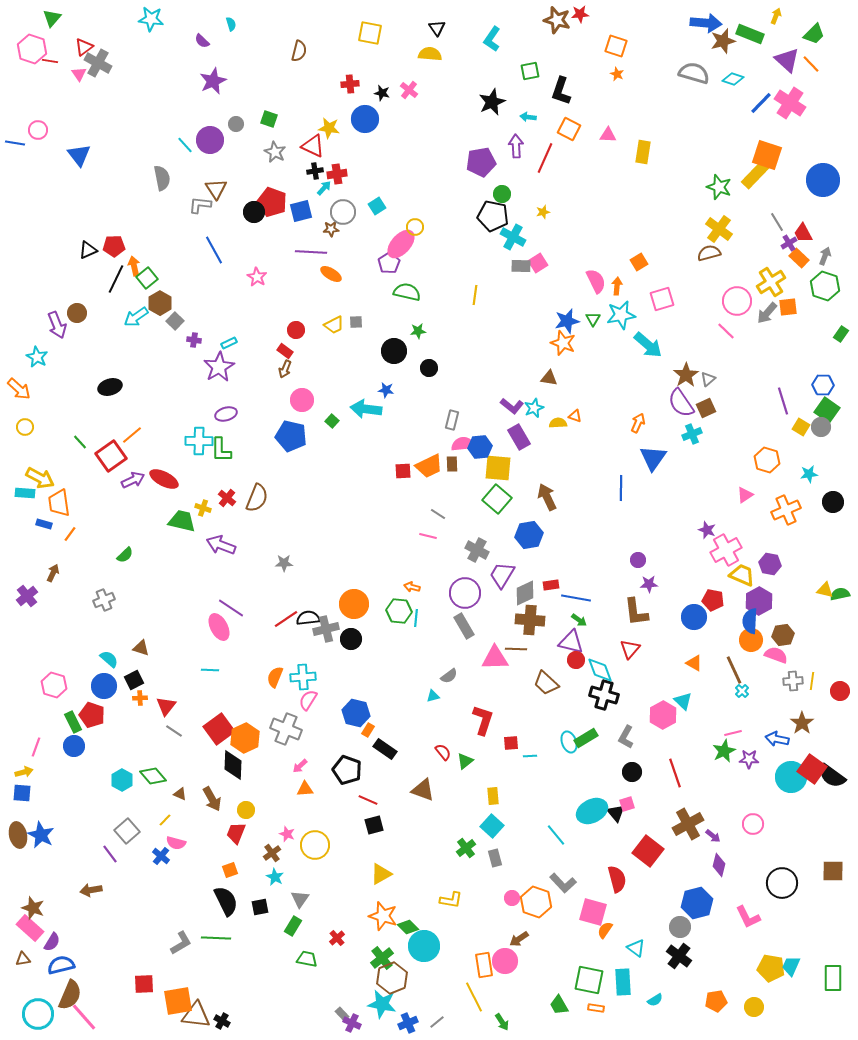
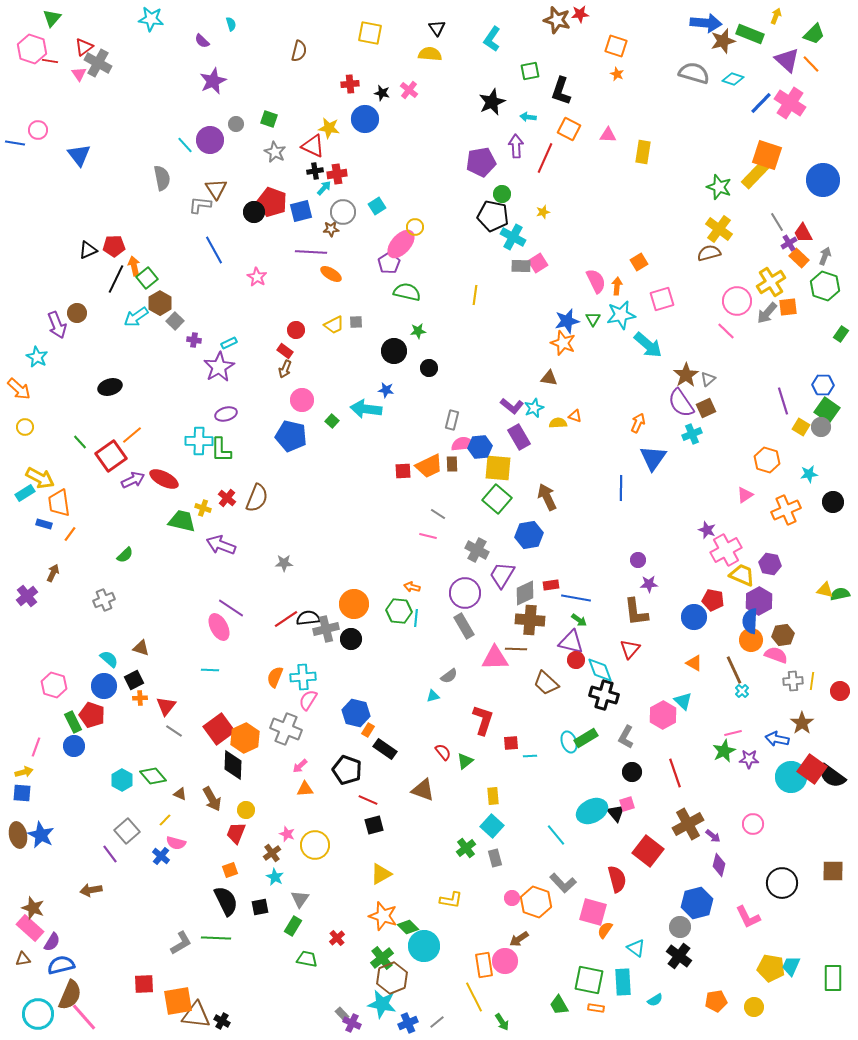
cyan rectangle at (25, 493): rotated 36 degrees counterclockwise
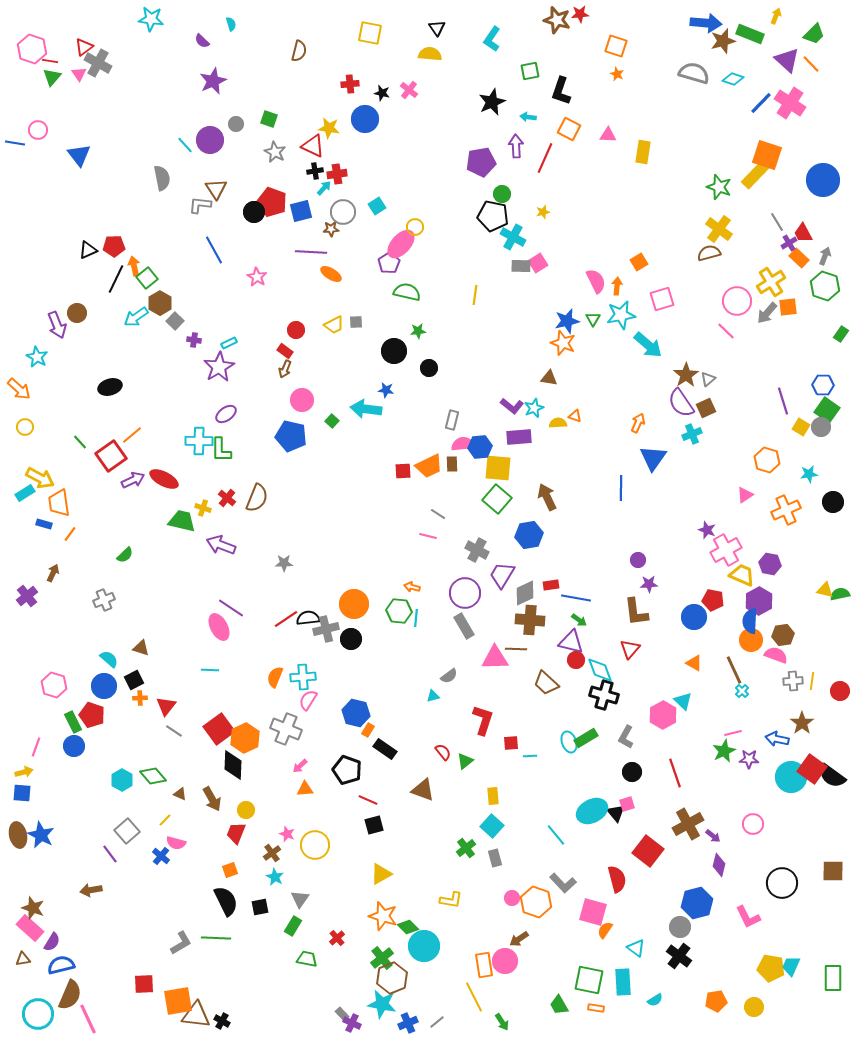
green triangle at (52, 18): moved 59 px down
purple ellipse at (226, 414): rotated 20 degrees counterclockwise
purple rectangle at (519, 437): rotated 65 degrees counterclockwise
pink line at (84, 1017): moved 4 px right, 2 px down; rotated 16 degrees clockwise
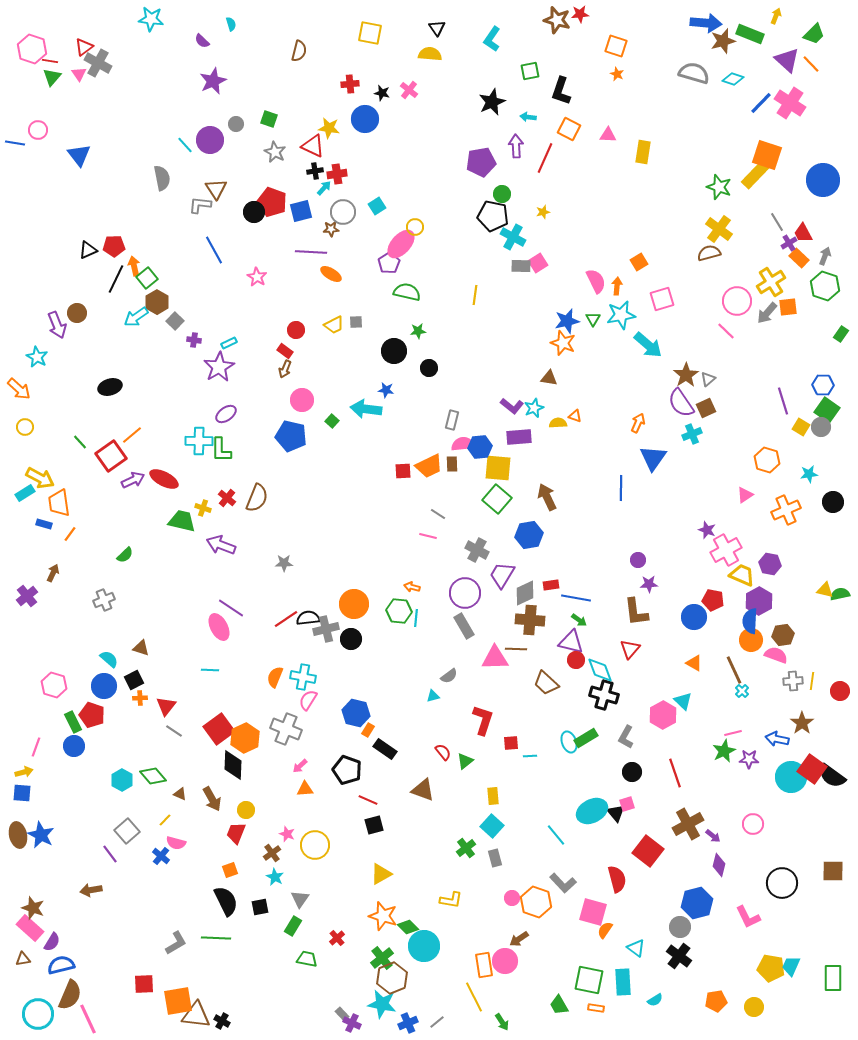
brown hexagon at (160, 303): moved 3 px left, 1 px up
cyan cross at (303, 677): rotated 15 degrees clockwise
gray L-shape at (181, 943): moved 5 px left
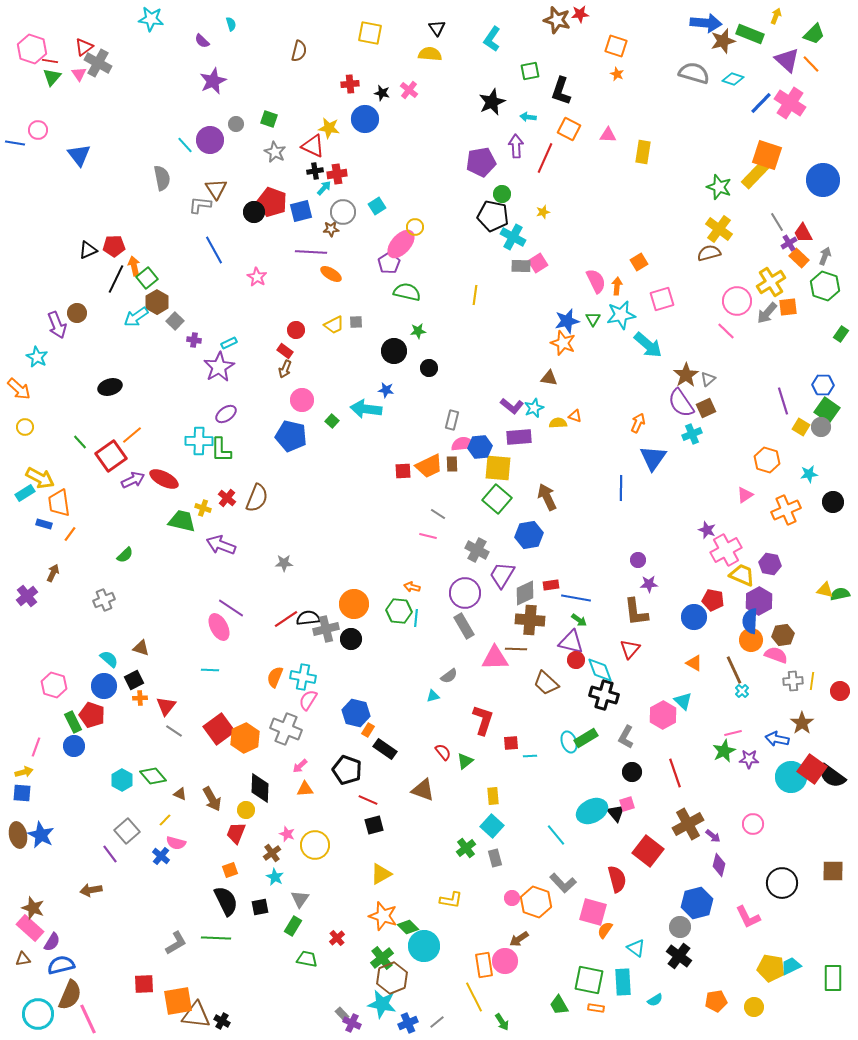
black diamond at (233, 765): moved 27 px right, 23 px down
cyan trapezoid at (791, 966): rotated 40 degrees clockwise
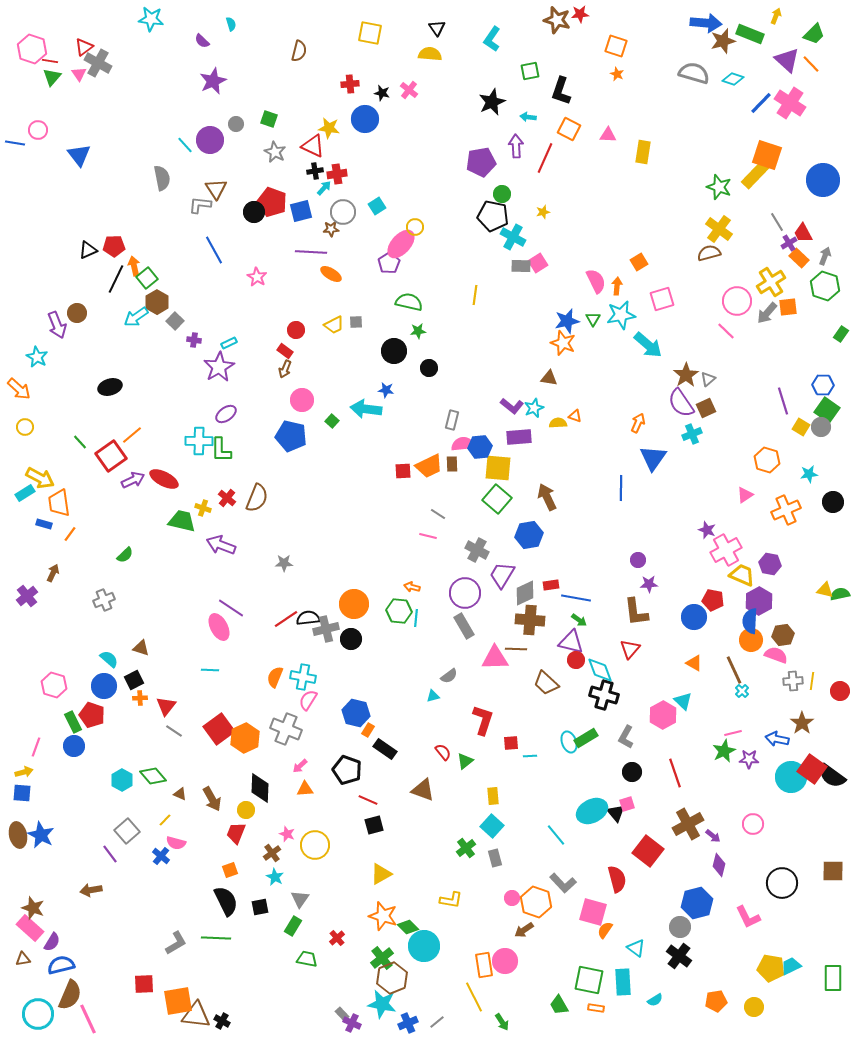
green semicircle at (407, 292): moved 2 px right, 10 px down
brown arrow at (519, 939): moved 5 px right, 9 px up
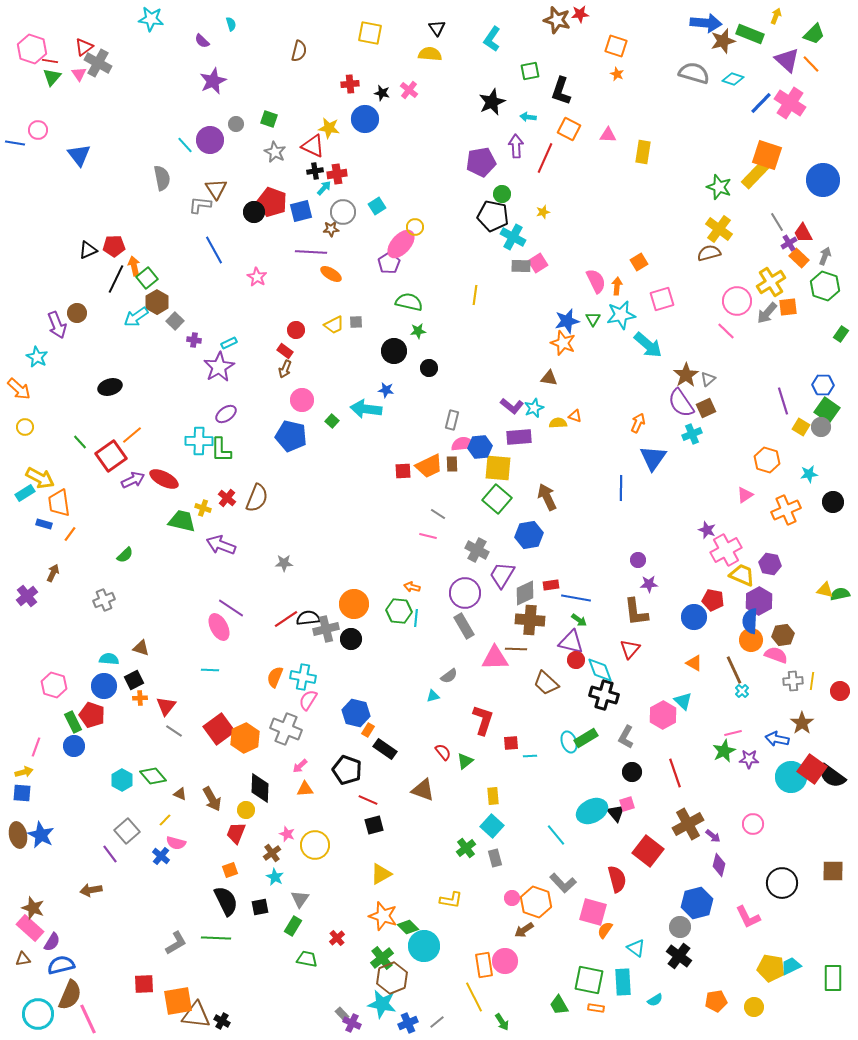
cyan semicircle at (109, 659): rotated 36 degrees counterclockwise
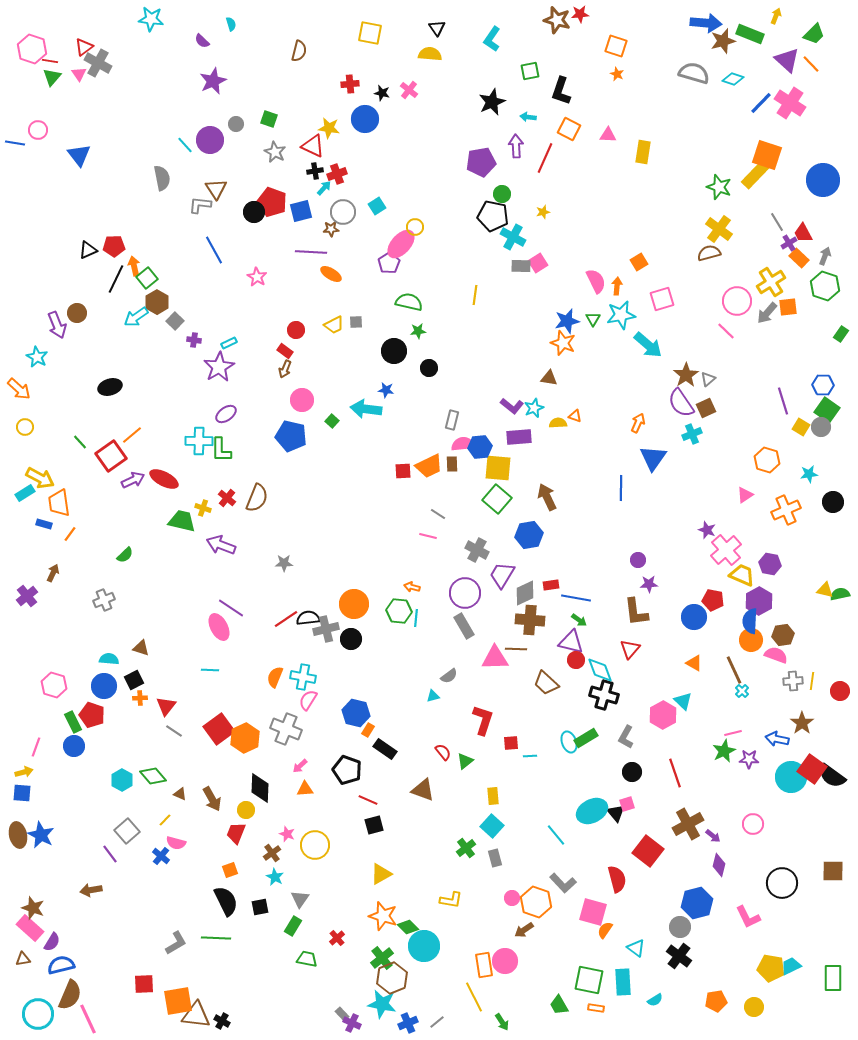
red cross at (337, 174): rotated 12 degrees counterclockwise
pink cross at (726, 550): rotated 12 degrees counterclockwise
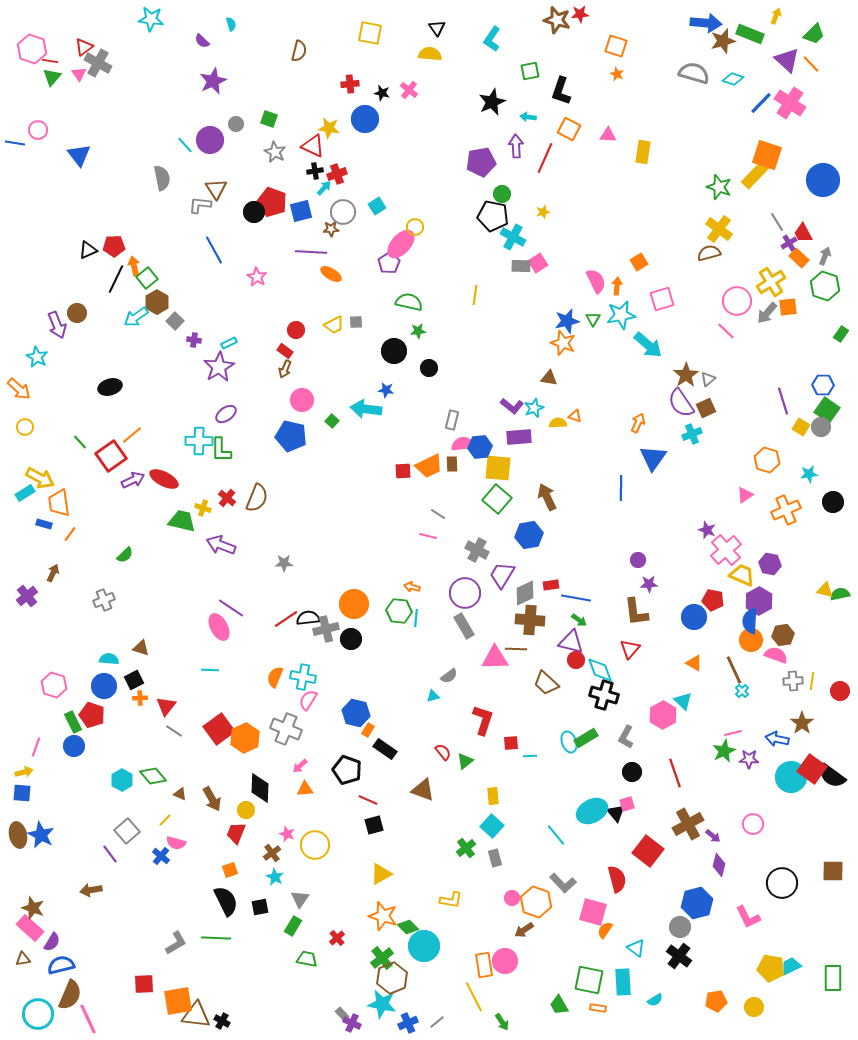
orange rectangle at (596, 1008): moved 2 px right
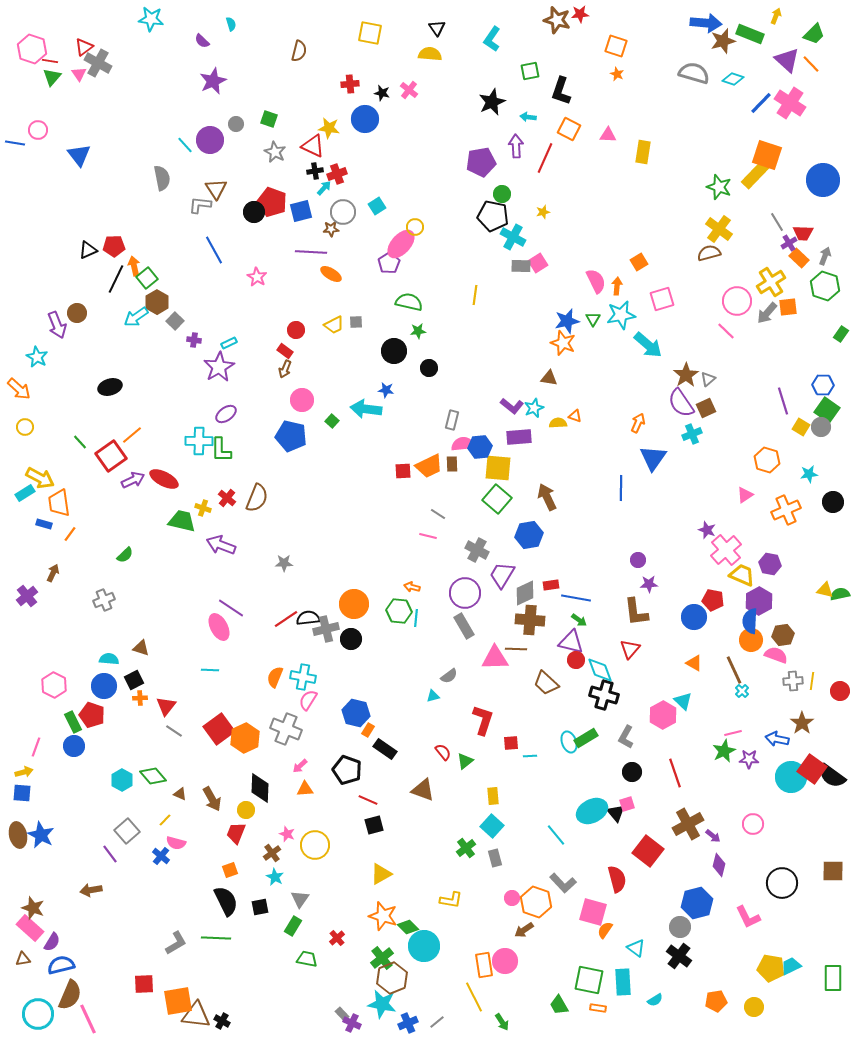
red trapezoid at (803, 233): rotated 60 degrees counterclockwise
pink hexagon at (54, 685): rotated 10 degrees clockwise
